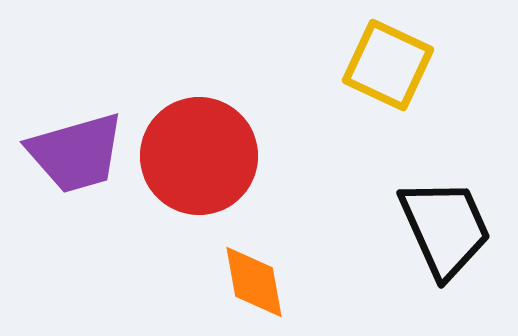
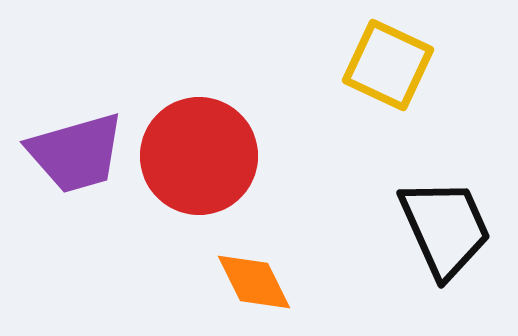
orange diamond: rotated 16 degrees counterclockwise
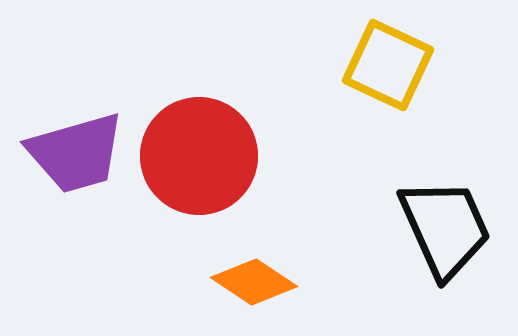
orange diamond: rotated 30 degrees counterclockwise
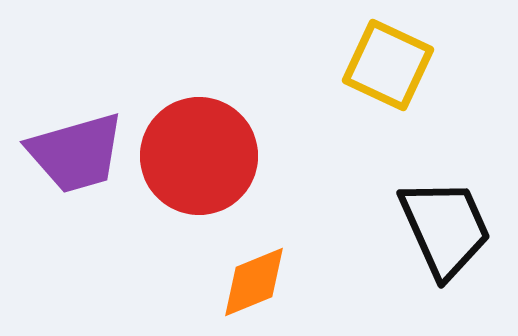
orange diamond: rotated 56 degrees counterclockwise
